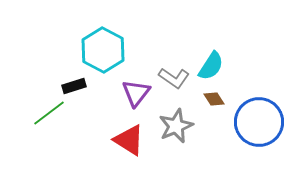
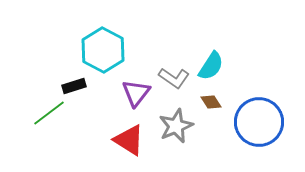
brown diamond: moved 3 px left, 3 px down
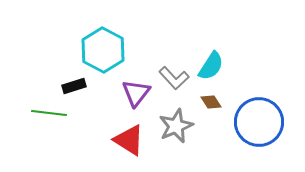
gray L-shape: rotated 12 degrees clockwise
green line: rotated 44 degrees clockwise
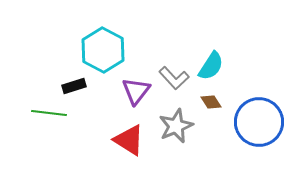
purple triangle: moved 2 px up
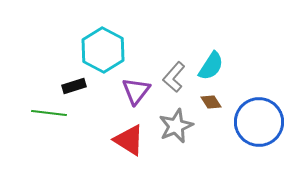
gray L-shape: moved 1 px up; rotated 84 degrees clockwise
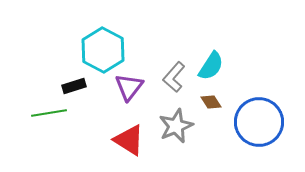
purple triangle: moved 7 px left, 4 px up
green line: rotated 16 degrees counterclockwise
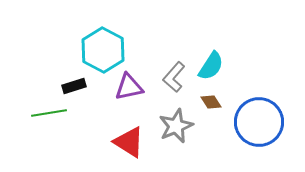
purple triangle: rotated 40 degrees clockwise
red triangle: moved 2 px down
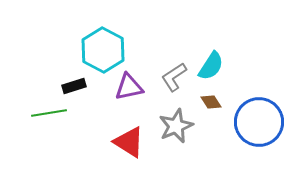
gray L-shape: rotated 16 degrees clockwise
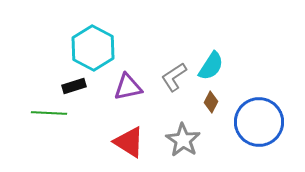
cyan hexagon: moved 10 px left, 2 px up
purple triangle: moved 1 px left
brown diamond: rotated 60 degrees clockwise
green line: rotated 12 degrees clockwise
gray star: moved 7 px right, 14 px down; rotated 16 degrees counterclockwise
